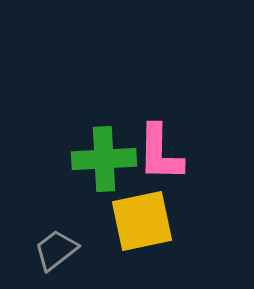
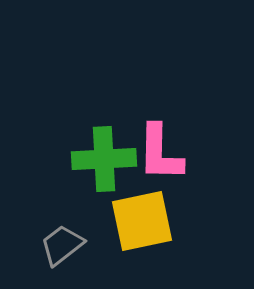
gray trapezoid: moved 6 px right, 5 px up
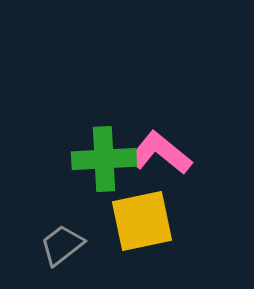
pink L-shape: rotated 128 degrees clockwise
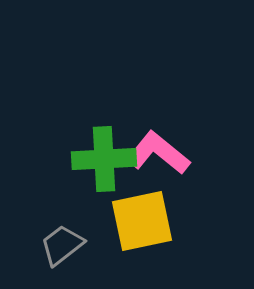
pink L-shape: moved 2 px left
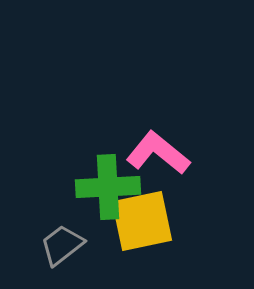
green cross: moved 4 px right, 28 px down
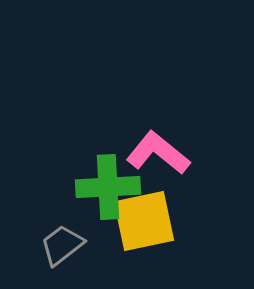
yellow square: moved 2 px right
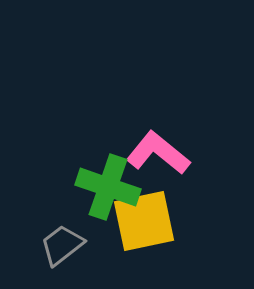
green cross: rotated 22 degrees clockwise
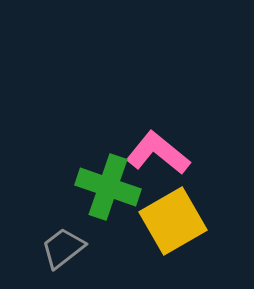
yellow square: moved 29 px right; rotated 18 degrees counterclockwise
gray trapezoid: moved 1 px right, 3 px down
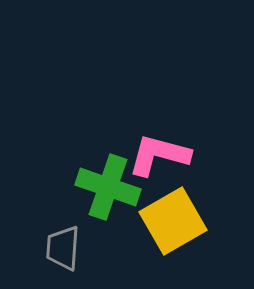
pink L-shape: moved 1 px right, 2 px down; rotated 24 degrees counterclockwise
gray trapezoid: rotated 48 degrees counterclockwise
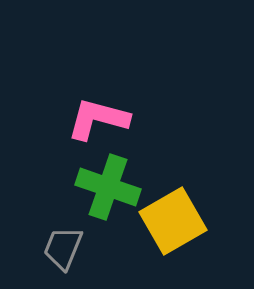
pink L-shape: moved 61 px left, 36 px up
gray trapezoid: rotated 18 degrees clockwise
